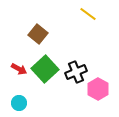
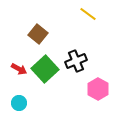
black cross: moved 11 px up
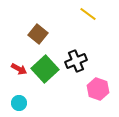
pink hexagon: rotated 10 degrees counterclockwise
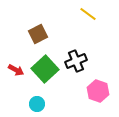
brown square: rotated 24 degrees clockwise
red arrow: moved 3 px left, 1 px down
pink hexagon: moved 2 px down
cyan circle: moved 18 px right, 1 px down
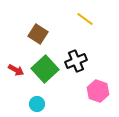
yellow line: moved 3 px left, 5 px down
brown square: rotated 30 degrees counterclockwise
